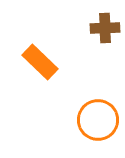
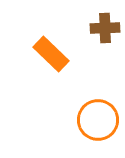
orange rectangle: moved 11 px right, 8 px up
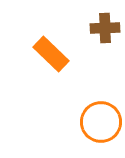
orange circle: moved 3 px right, 2 px down
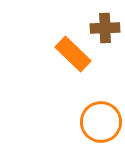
orange rectangle: moved 22 px right
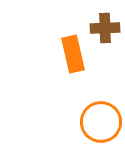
orange rectangle: rotated 33 degrees clockwise
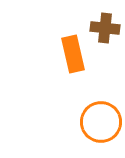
brown cross: rotated 8 degrees clockwise
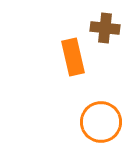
orange rectangle: moved 3 px down
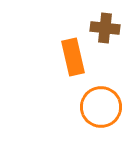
orange circle: moved 15 px up
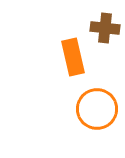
orange circle: moved 4 px left, 2 px down
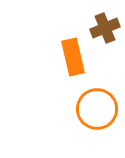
brown cross: rotated 28 degrees counterclockwise
